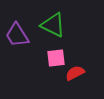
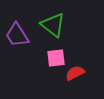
green triangle: rotated 12 degrees clockwise
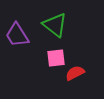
green triangle: moved 2 px right
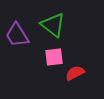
green triangle: moved 2 px left
pink square: moved 2 px left, 1 px up
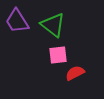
purple trapezoid: moved 14 px up
pink square: moved 4 px right, 2 px up
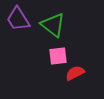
purple trapezoid: moved 1 px right, 2 px up
pink square: moved 1 px down
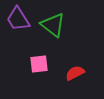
pink square: moved 19 px left, 8 px down
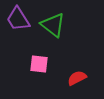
pink square: rotated 12 degrees clockwise
red semicircle: moved 2 px right, 5 px down
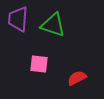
purple trapezoid: rotated 36 degrees clockwise
green triangle: rotated 20 degrees counterclockwise
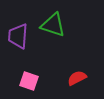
purple trapezoid: moved 17 px down
pink square: moved 10 px left, 17 px down; rotated 12 degrees clockwise
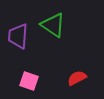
green triangle: rotated 16 degrees clockwise
